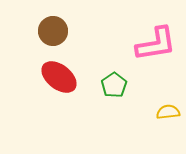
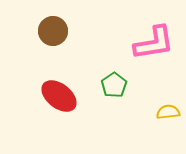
pink L-shape: moved 2 px left, 1 px up
red ellipse: moved 19 px down
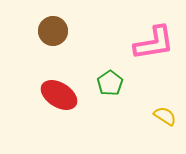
green pentagon: moved 4 px left, 2 px up
red ellipse: moved 1 px up; rotated 6 degrees counterclockwise
yellow semicircle: moved 3 px left, 4 px down; rotated 40 degrees clockwise
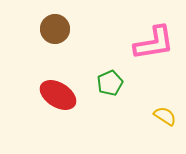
brown circle: moved 2 px right, 2 px up
green pentagon: rotated 10 degrees clockwise
red ellipse: moved 1 px left
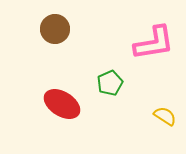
red ellipse: moved 4 px right, 9 px down
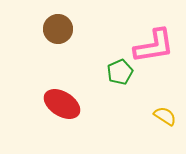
brown circle: moved 3 px right
pink L-shape: moved 3 px down
green pentagon: moved 10 px right, 11 px up
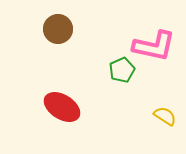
pink L-shape: rotated 21 degrees clockwise
green pentagon: moved 2 px right, 2 px up
red ellipse: moved 3 px down
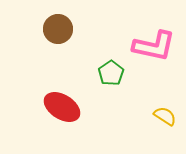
green pentagon: moved 11 px left, 3 px down; rotated 10 degrees counterclockwise
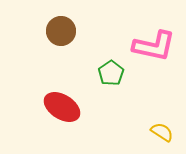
brown circle: moved 3 px right, 2 px down
yellow semicircle: moved 3 px left, 16 px down
